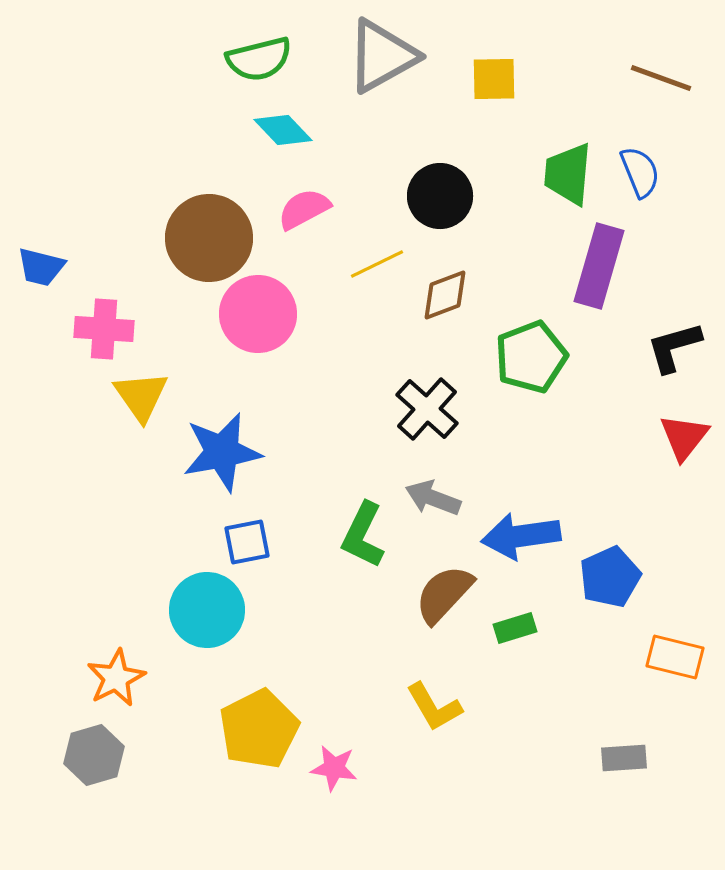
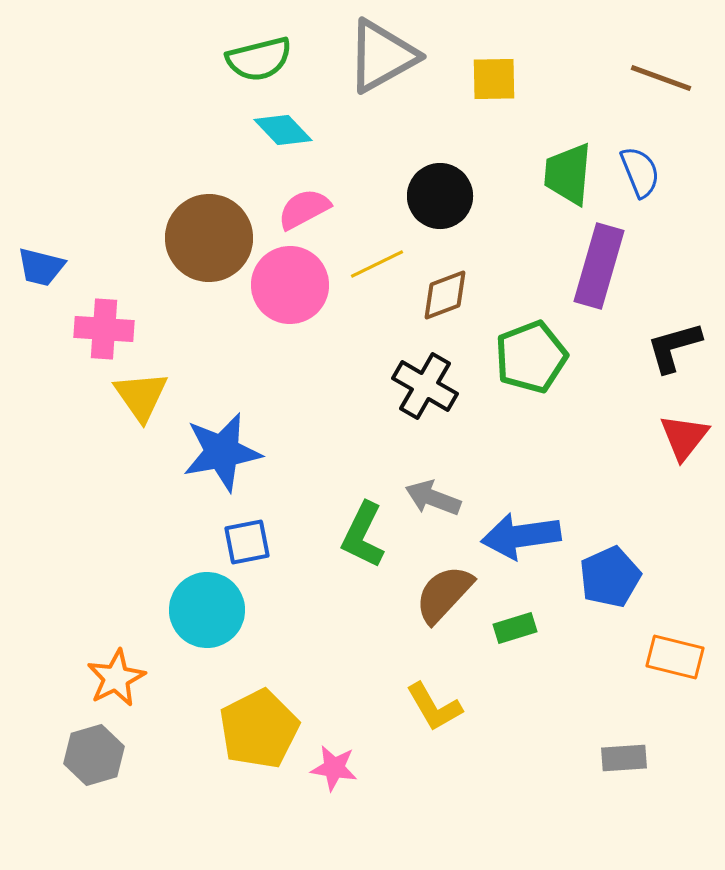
pink circle: moved 32 px right, 29 px up
black cross: moved 2 px left, 23 px up; rotated 12 degrees counterclockwise
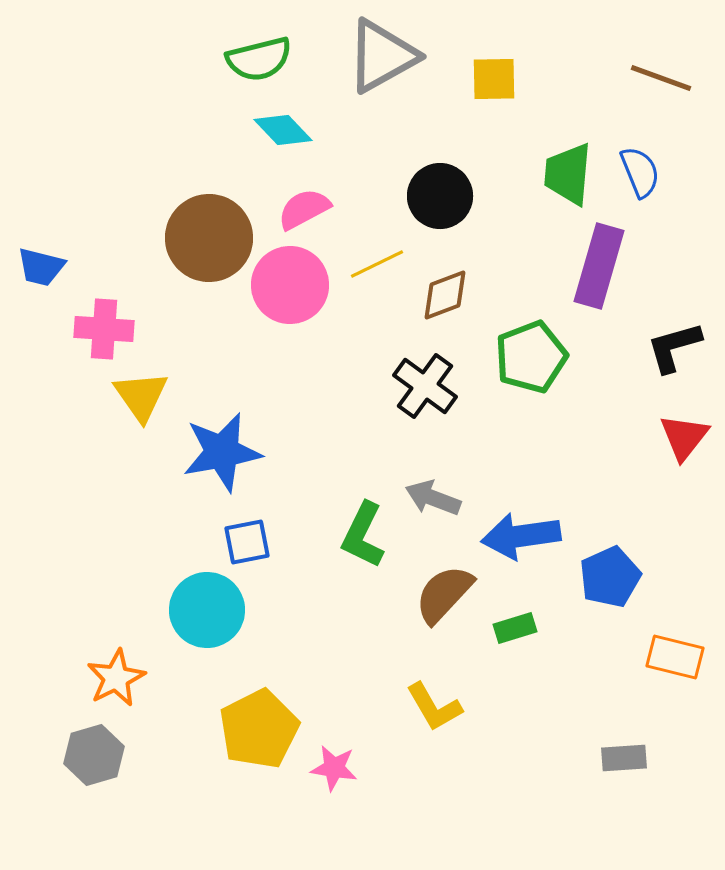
black cross: rotated 6 degrees clockwise
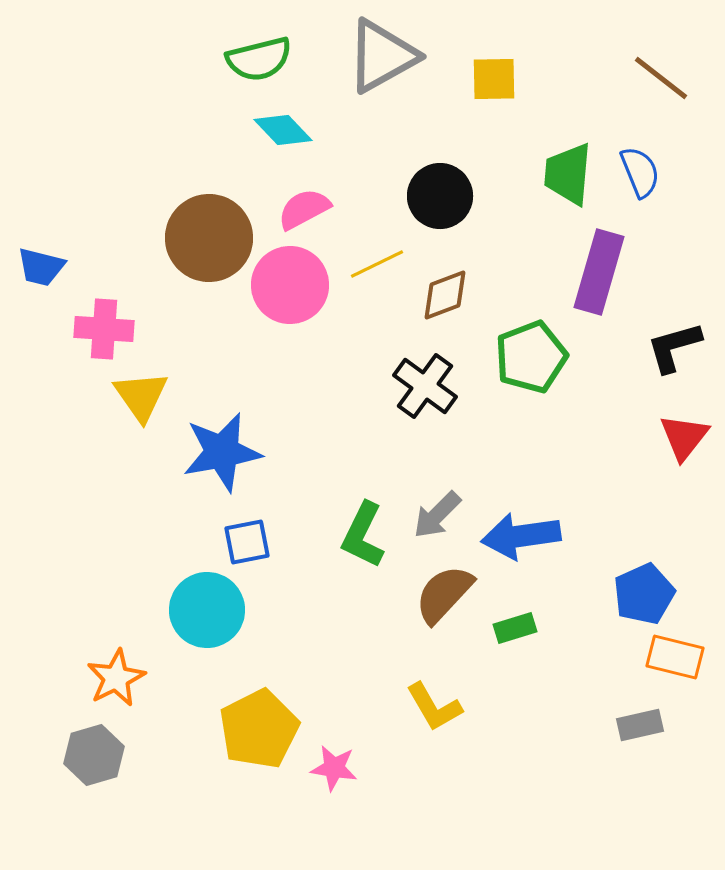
brown line: rotated 18 degrees clockwise
purple rectangle: moved 6 px down
gray arrow: moved 4 px right, 17 px down; rotated 66 degrees counterclockwise
blue pentagon: moved 34 px right, 17 px down
gray rectangle: moved 16 px right, 33 px up; rotated 9 degrees counterclockwise
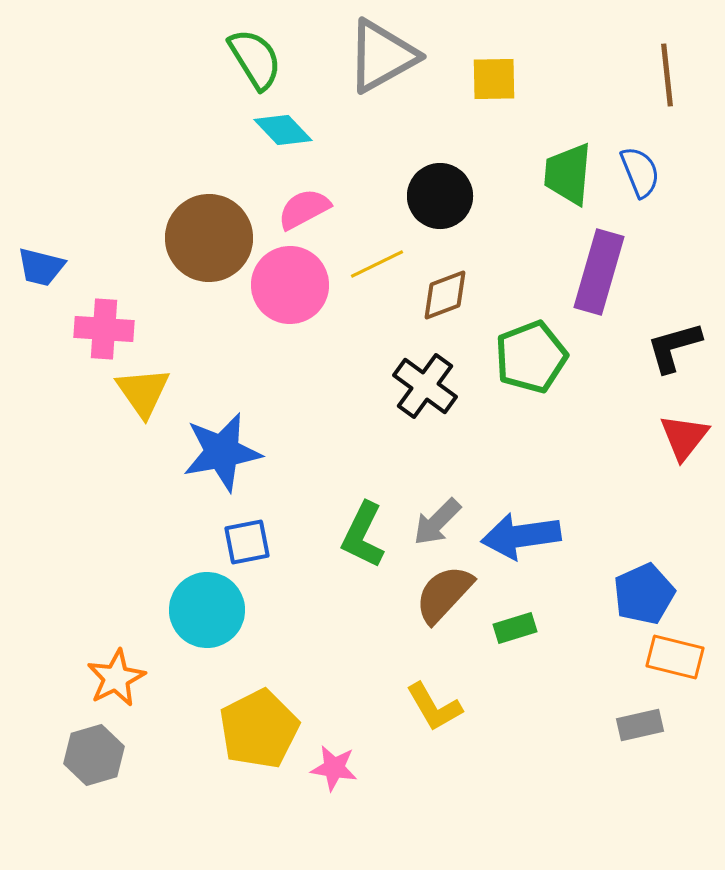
green semicircle: moved 4 px left; rotated 108 degrees counterclockwise
brown line: moved 6 px right, 3 px up; rotated 46 degrees clockwise
yellow triangle: moved 2 px right, 4 px up
gray arrow: moved 7 px down
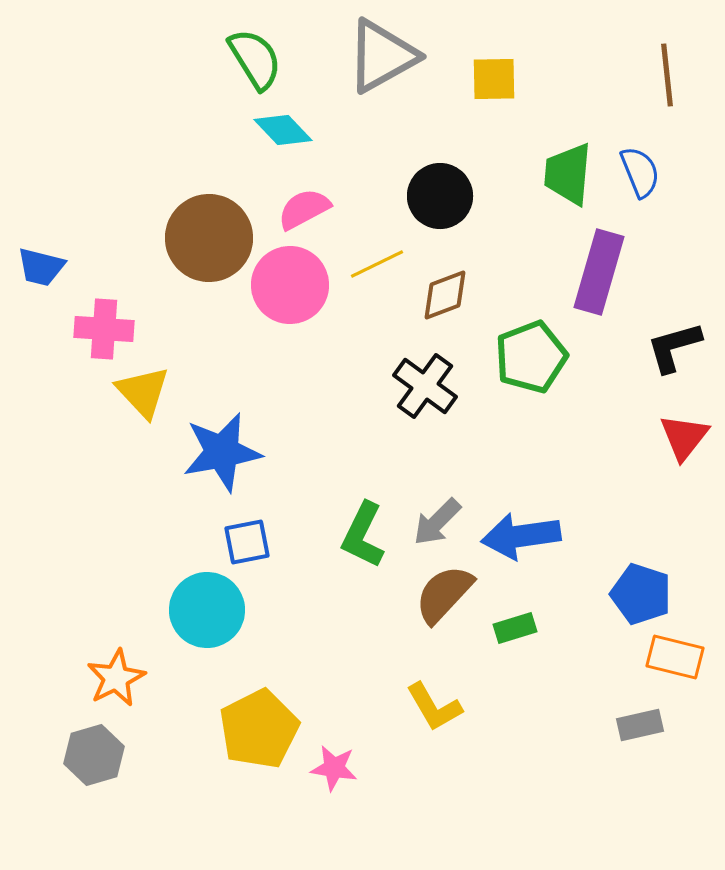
yellow triangle: rotated 8 degrees counterclockwise
blue pentagon: moved 3 px left; rotated 30 degrees counterclockwise
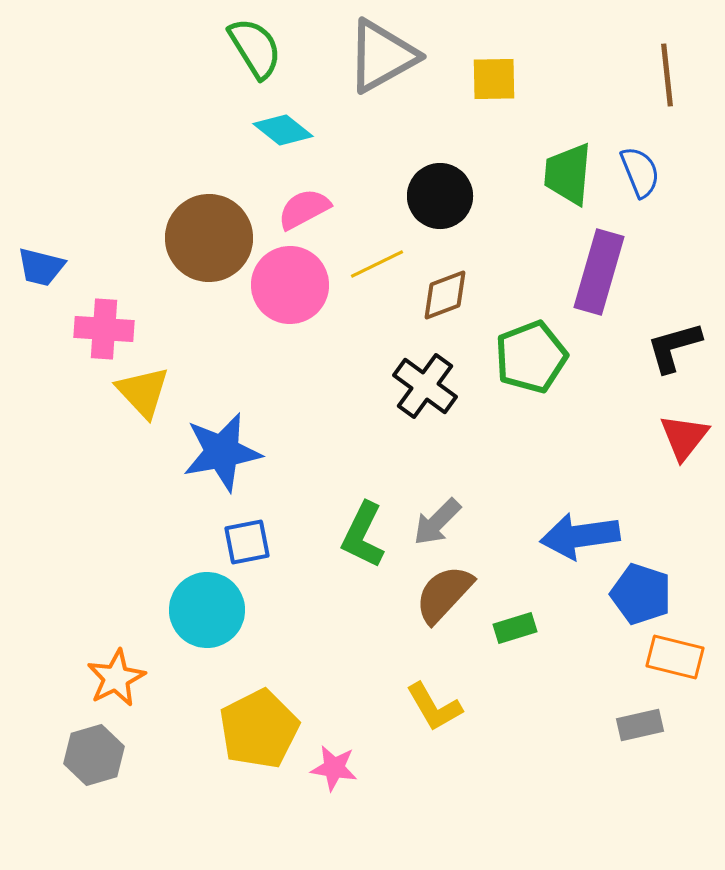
green semicircle: moved 11 px up
cyan diamond: rotated 8 degrees counterclockwise
blue arrow: moved 59 px right
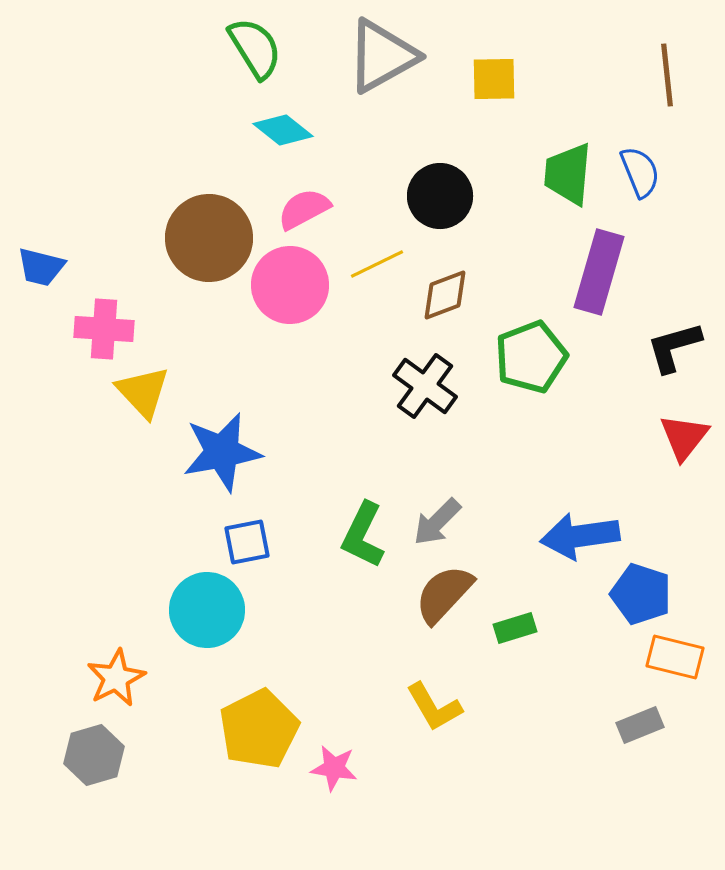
gray rectangle: rotated 9 degrees counterclockwise
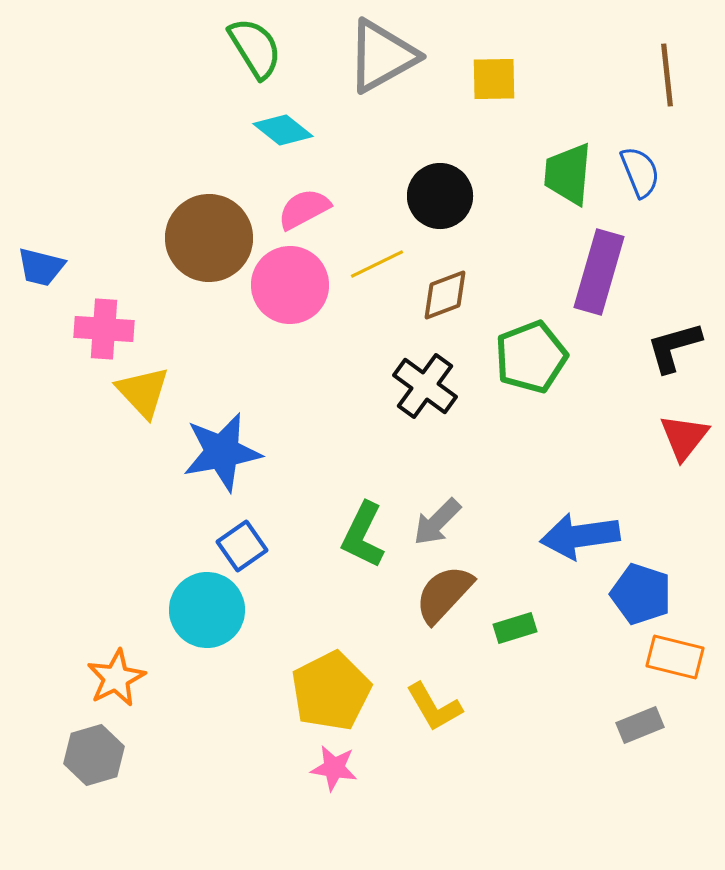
blue square: moved 5 px left, 4 px down; rotated 24 degrees counterclockwise
yellow pentagon: moved 72 px right, 38 px up
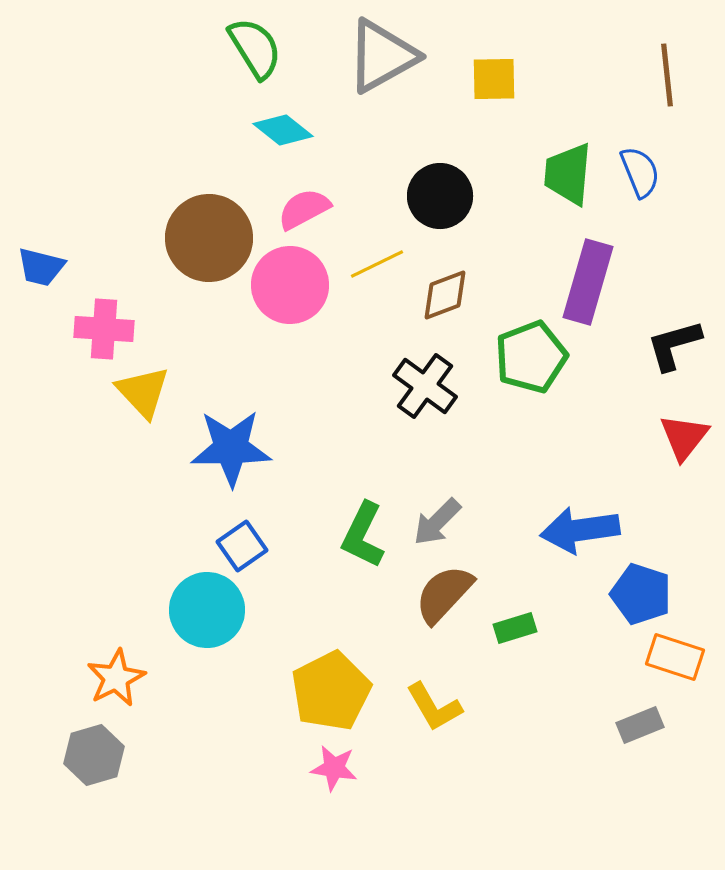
purple rectangle: moved 11 px left, 10 px down
black L-shape: moved 2 px up
blue star: moved 9 px right, 4 px up; rotated 10 degrees clockwise
blue arrow: moved 6 px up
orange rectangle: rotated 4 degrees clockwise
